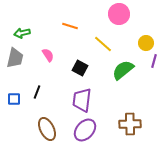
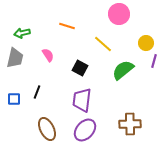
orange line: moved 3 px left
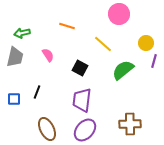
gray trapezoid: moved 1 px up
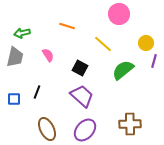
purple trapezoid: moved 4 px up; rotated 125 degrees clockwise
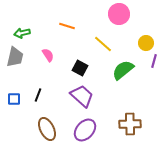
black line: moved 1 px right, 3 px down
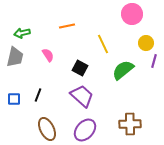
pink circle: moved 13 px right
orange line: rotated 28 degrees counterclockwise
yellow line: rotated 24 degrees clockwise
